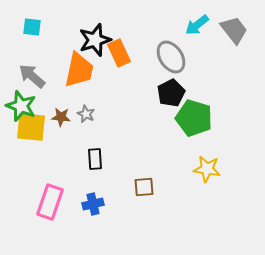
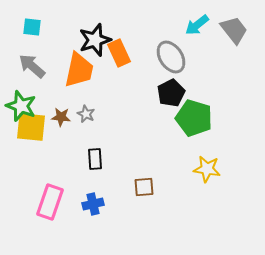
gray arrow: moved 10 px up
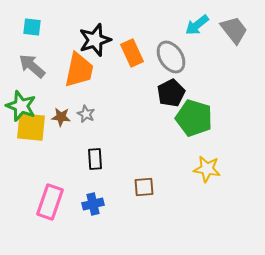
orange rectangle: moved 13 px right
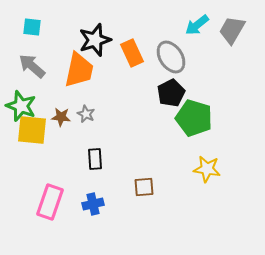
gray trapezoid: moved 2 px left; rotated 112 degrees counterclockwise
yellow square: moved 1 px right, 3 px down
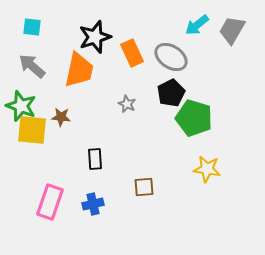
black star: moved 3 px up
gray ellipse: rotated 24 degrees counterclockwise
gray star: moved 41 px right, 10 px up
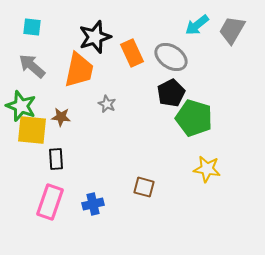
gray star: moved 20 px left
black rectangle: moved 39 px left
brown square: rotated 20 degrees clockwise
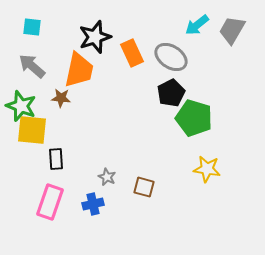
gray star: moved 73 px down
brown star: moved 19 px up
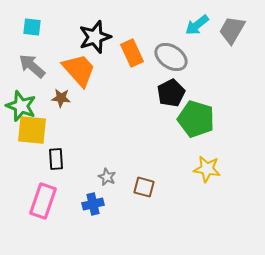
orange trapezoid: rotated 54 degrees counterclockwise
green pentagon: moved 2 px right, 1 px down
pink rectangle: moved 7 px left, 1 px up
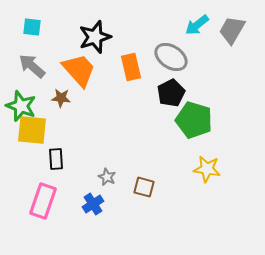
orange rectangle: moved 1 px left, 14 px down; rotated 12 degrees clockwise
green pentagon: moved 2 px left, 1 px down
blue cross: rotated 20 degrees counterclockwise
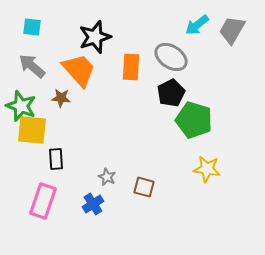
orange rectangle: rotated 16 degrees clockwise
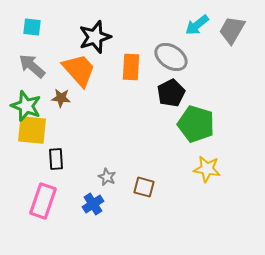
green star: moved 5 px right
green pentagon: moved 2 px right, 4 px down
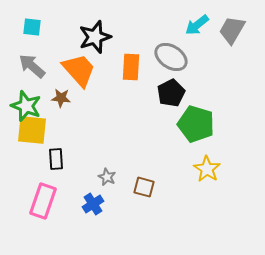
yellow star: rotated 24 degrees clockwise
